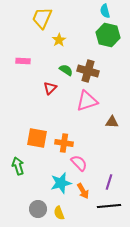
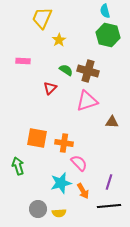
yellow semicircle: rotated 72 degrees counterclockwise
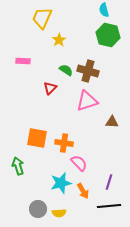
cyan semicircle: moved 1 px left, 1 px up
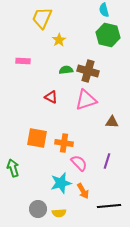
green semicircle: rotated 40 degrees counterclockwise
red triangle: moved 1 px right, 9 px down; rotated 48 degrees counterclockwise
pink triangle: moved 1 px left, 1 px up
green arrow: moved 5 px left, 2 px down
purple line: moved 2 px left, 21 px up
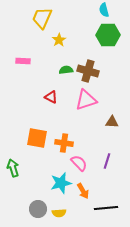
green hexagon: rotated 15 degrees counterclockwise
black line: moved 3 px left, 2 px down
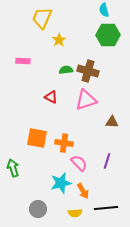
yellow semicircle: moved 16 px right
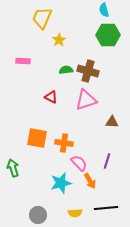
orange arrow: moved 7 px right, 10 px up
gray circle: moved 6 px down
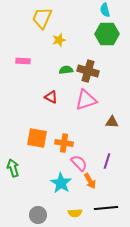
cyan semicircle: moved 1 px right
green hexagon: moved 1 px left, 1 px up
yellow star: rotated 16 degrees clockwise
cyan star: rotated 25 degrees counterclockwise
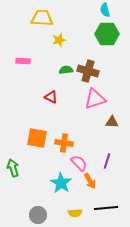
yellow trapezoid: rotated 70 degrees clockwise
pink triangle: moved 9 px right, 1 px up
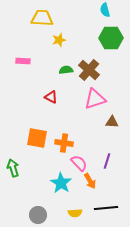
green hexagon: moved 4 px right, 4 px down
brown cross: moved 1 px right, 1 px up; rotated 25 degrees clockwise
